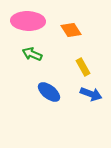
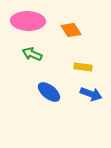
yellow rectangle: rotated 54 degrees counterclockwise
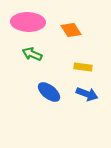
pink ellipse: moved 1 px down
blue arrow: moved 4 px left
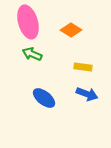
pink ellipse: rotated 72 degrees clockwise
orange diamond: rotated 25 degrees counterclockwise
blue ellipse: moved 5 px left, 6 px down
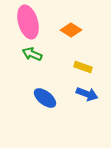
yellow rectangle: rotated 12 degrees clockwise
blue ellipse: moved 1 px right
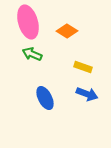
orange diamond: moved 4 px left, 1 px down
blue ellipse: rotated 25 degrees clockwise
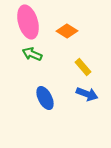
yellow rectangle: rotated 30 degrees clockwise
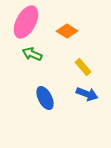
pink ellipse: moved 2 px left; rotated 44 degrees clockwise
